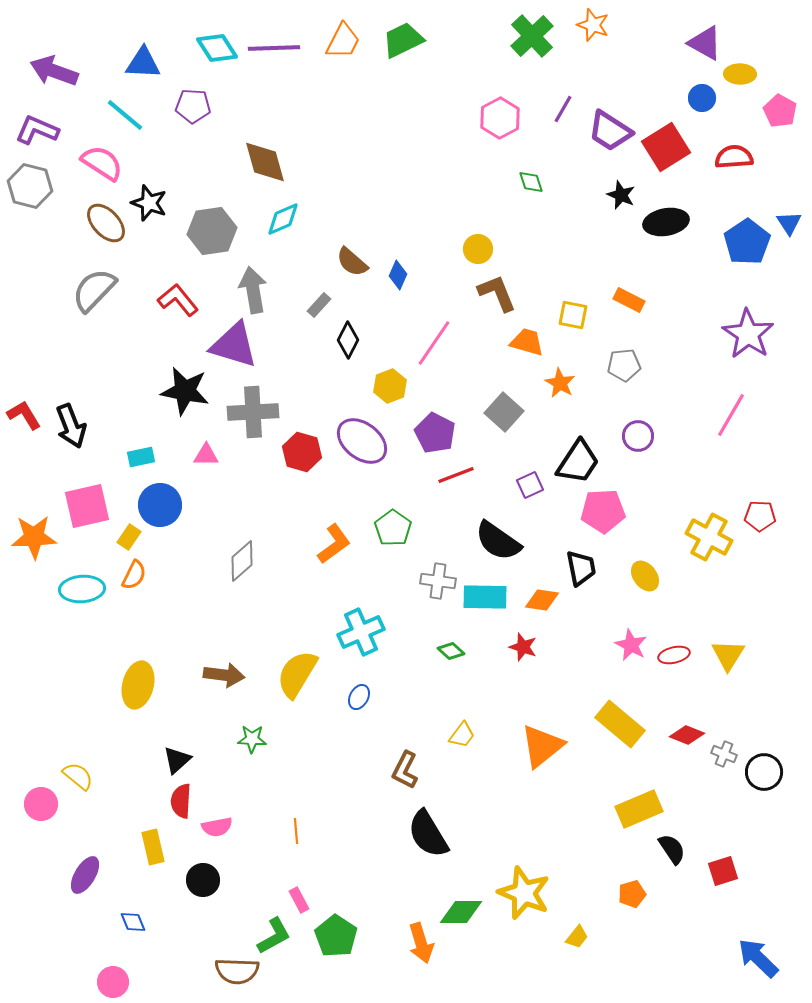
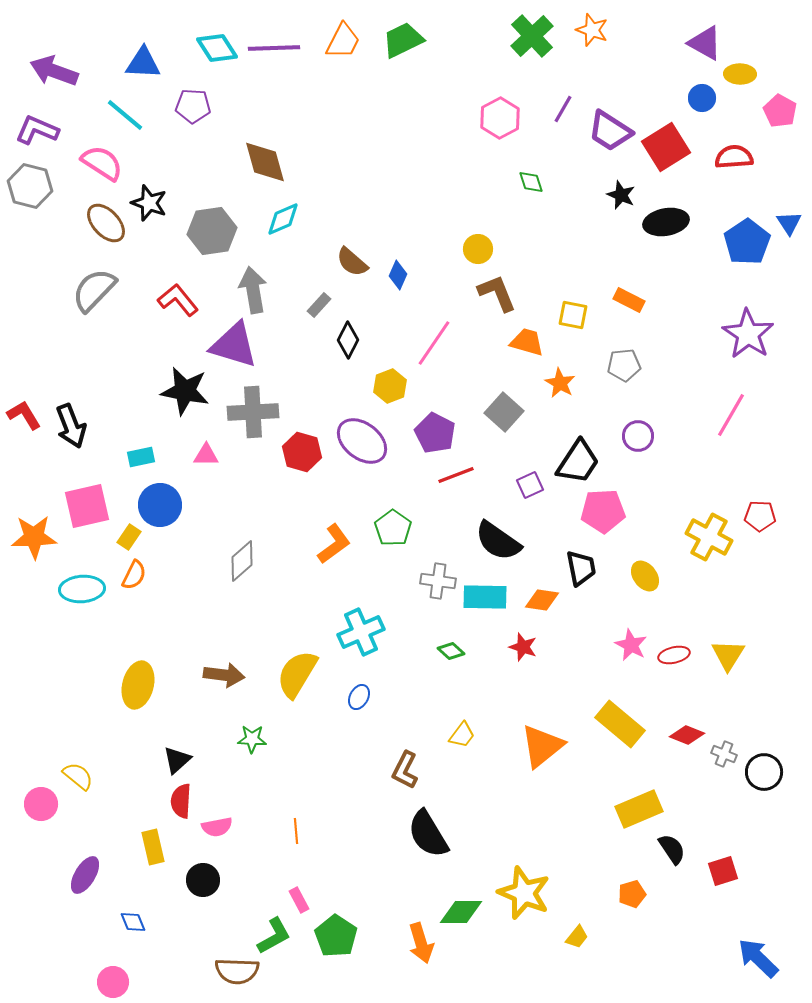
orange star at (593, 25): moved 1 px left, 5 px down
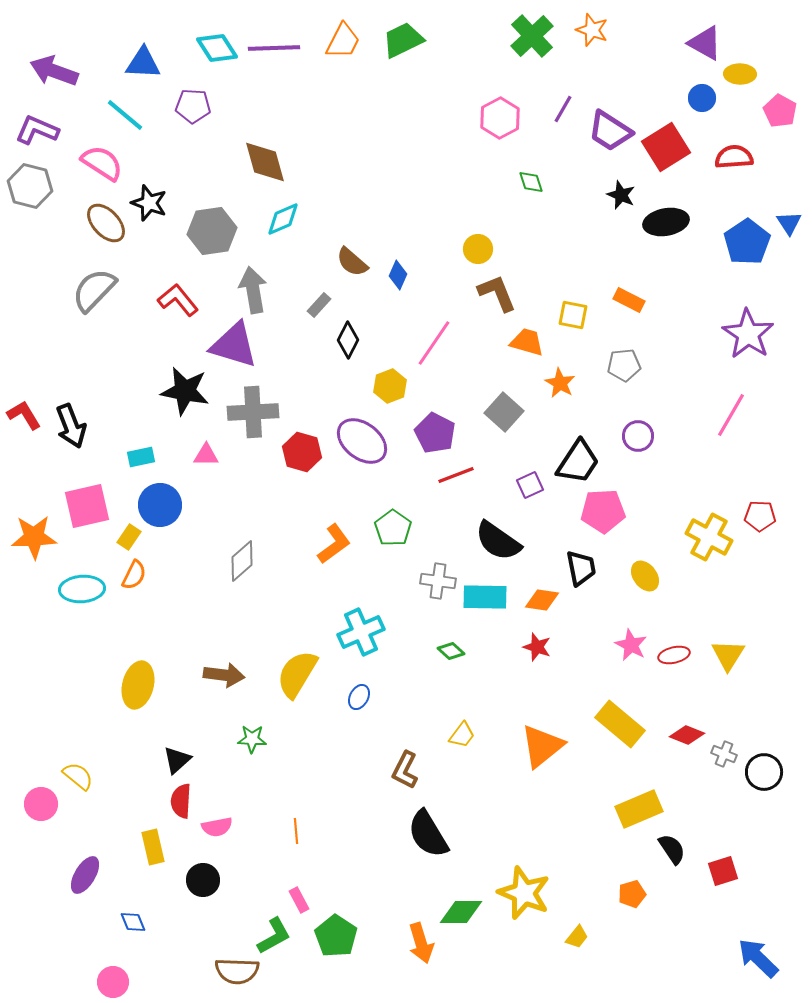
red star at (523, 647): moved 14 px right
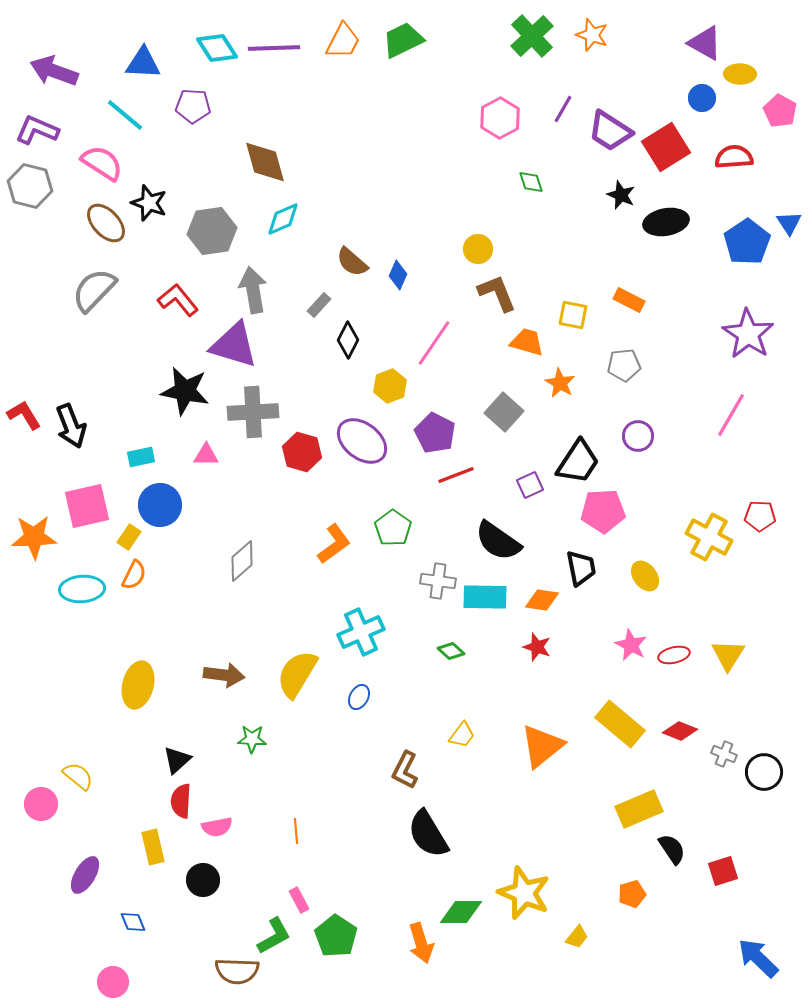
orange star at (592, 30): moved 5 px down
red diamond at (687, 735): moved 7 px left, 4 px up
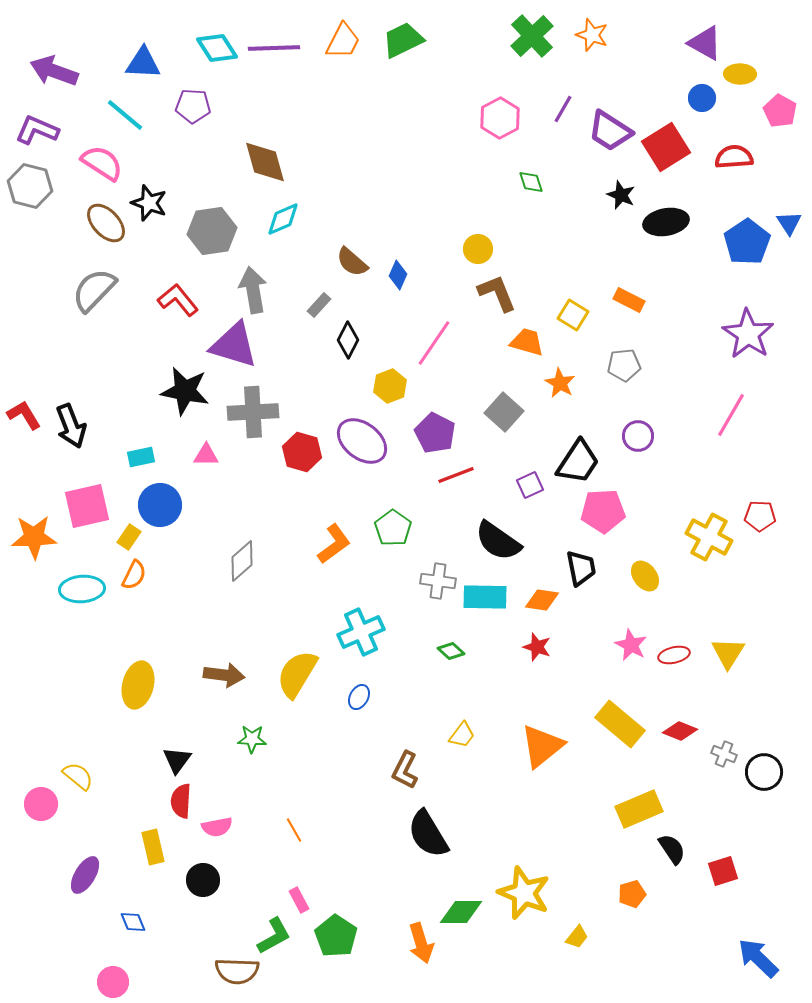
yellow square at (573, 315): rotated 20 degrees clockwise
yellow triangle at (728, 655): moved 2 px up
black triangle at (177, 760): rotated 12 degrees counterclockwise
orange line at (296, 831): moved 2 px left, 1 px up; rotated 25 degrees counterclockwise
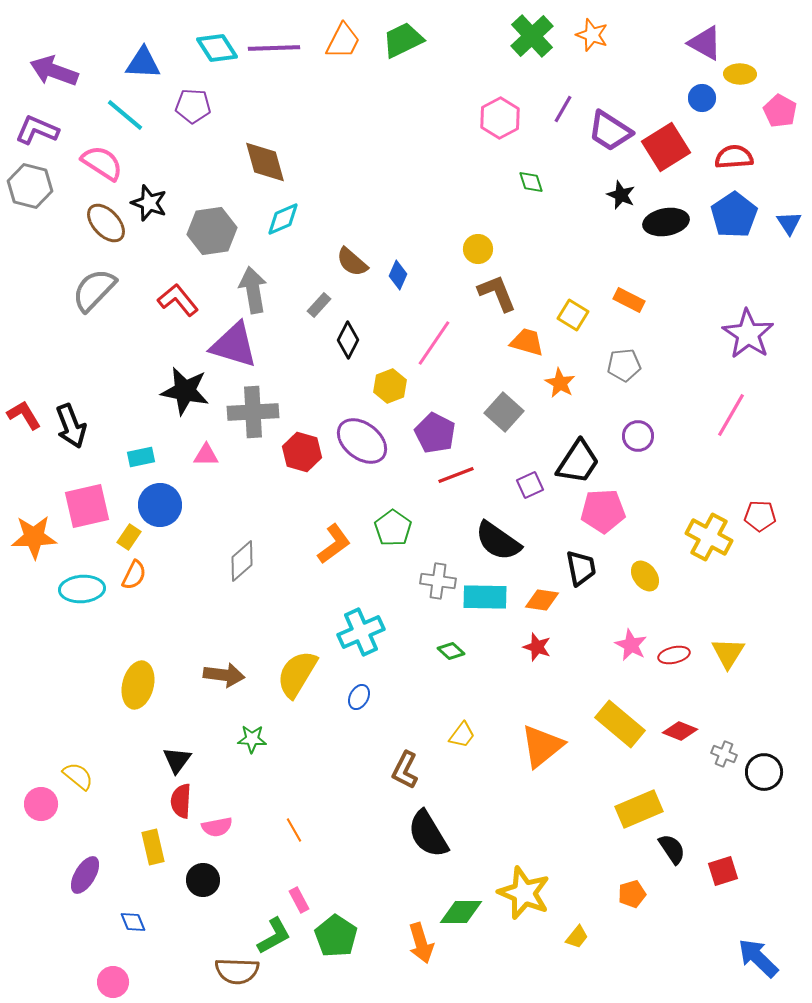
blue pentagon at (747, 242): moved 13 px left, 27 px up
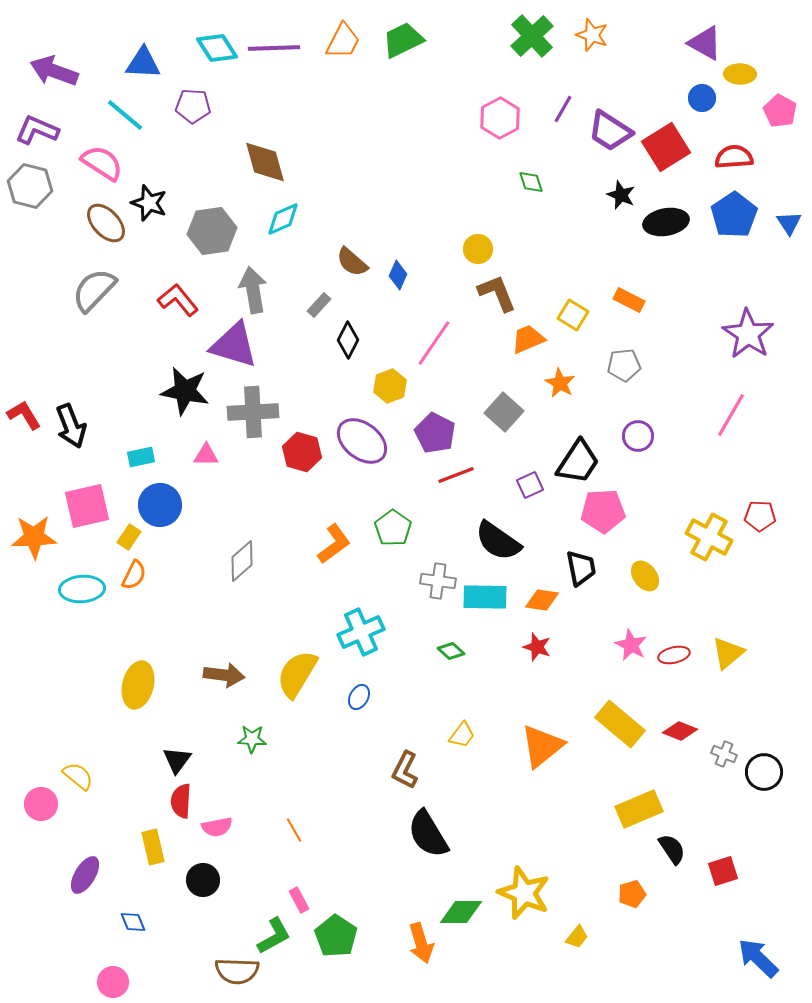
orange trapezoid at (527, 342): moved 1 px right, 3 px up; rotated 39 degrees counterclockwise
yellow triangle at (728, 653): rotated 18 degrees clockwise
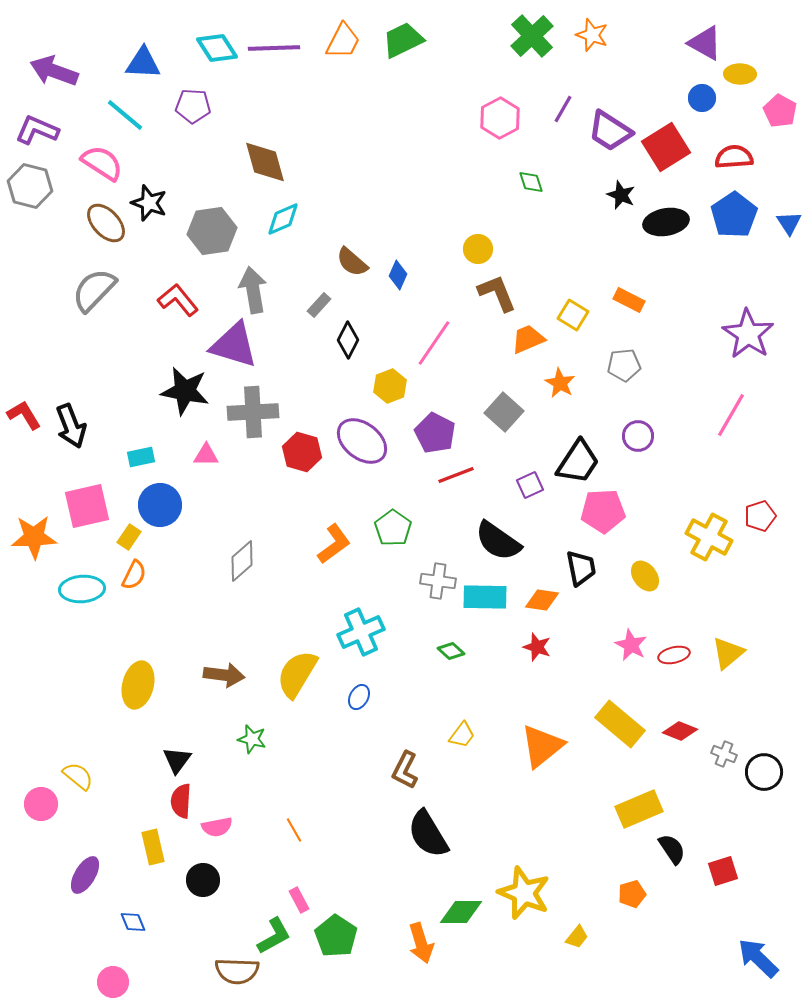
red pentagon at (760, 516): rotated 20 degrees counterclockwise
green star at (252, 739): rotated 12 degrees clockwise
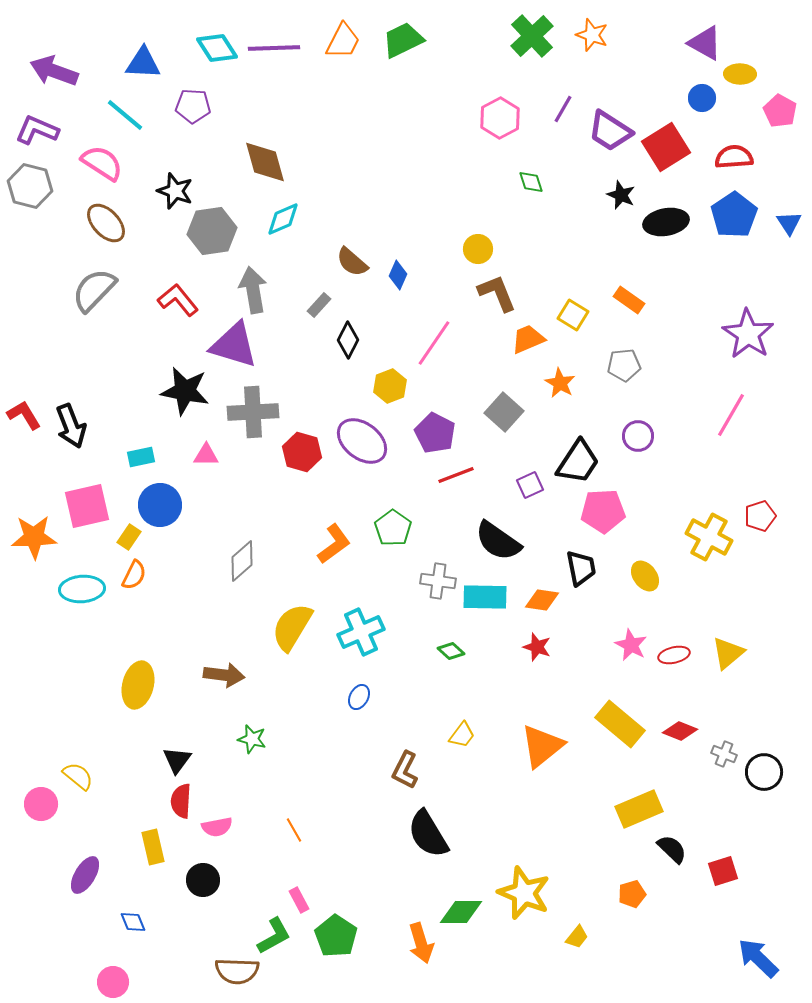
black star at (149, 203): moved 26 px right, 12 px up
orange rectangle at (629, 300): rotated 8 degrees clockwise
yellow semicircle at (297, 674): moved 5 px left, 47 px up
black semicircle at (672, 849): rotated 12 degrees counterclockwise
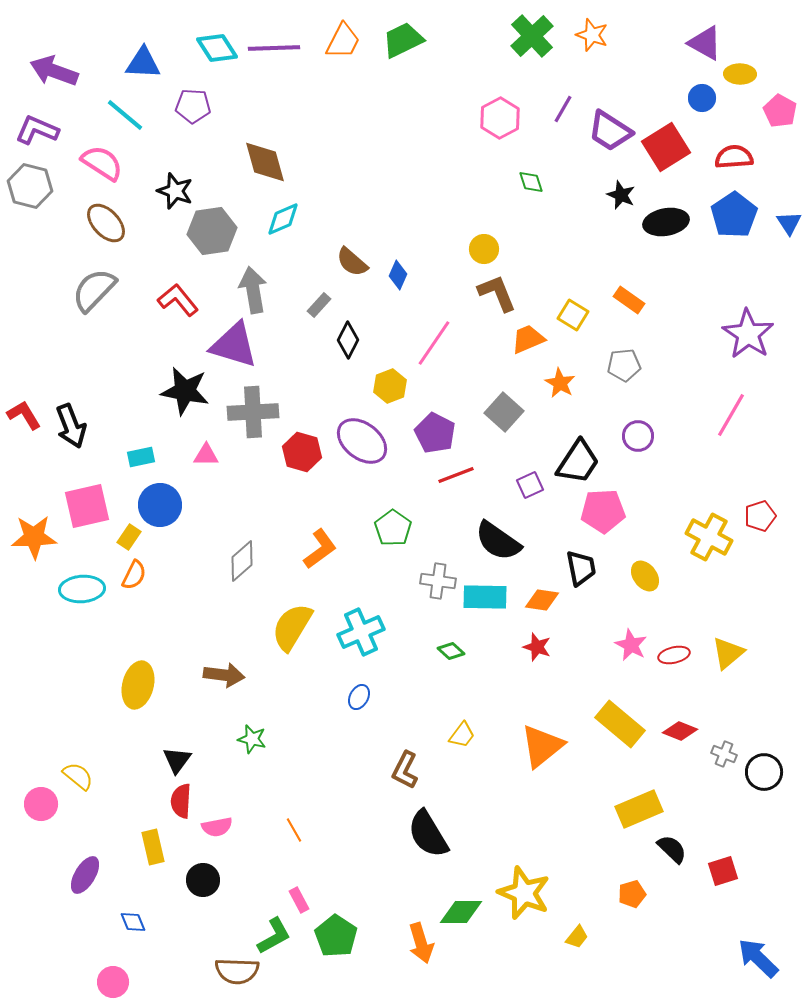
yellow circle at (478, 249): moved 6 px right
orange L-shape at (334, 544): moved 14 px left, 5 px down
